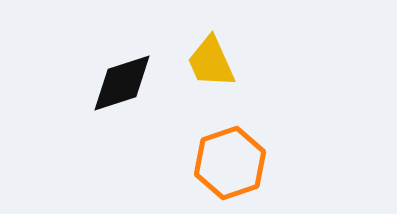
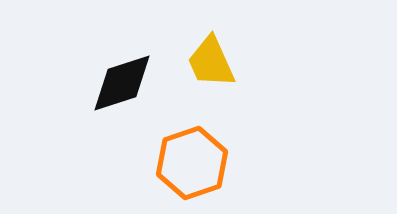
orange hexagon: moved 38 px left
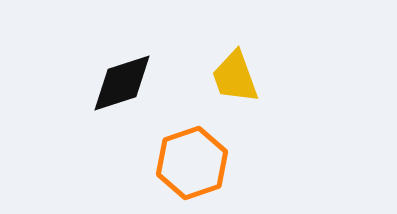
yellow trapezoid: moved 24 px right, 15 px down; rotated 4 degrees clockwise
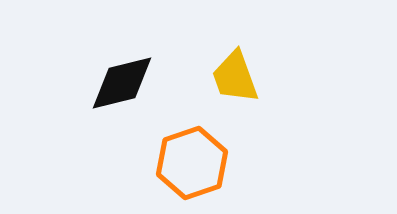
black diamond: rotated 4 degrees clockwise
